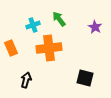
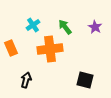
green arrow: moved 6 px right, 8 px down
cyan cross: rotated 16 degrees counterclockwise
orange cross: moved 1 px right, 1 px down
black square: moved 2 px down
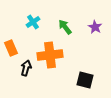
cyan cross: moved 3 px up
orange cross: moved 6 px down
black arrow: moved 12 px up
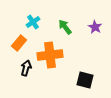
orange rectangle: moved 8 px right, 5 px up; rotated 63 degrees clockwise
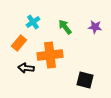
purple star: rotated 24 degrees counterclockwise
black arrow: rotated 98 degrees counterclockwise
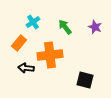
purple star: rotated 16 degrees clockwise
